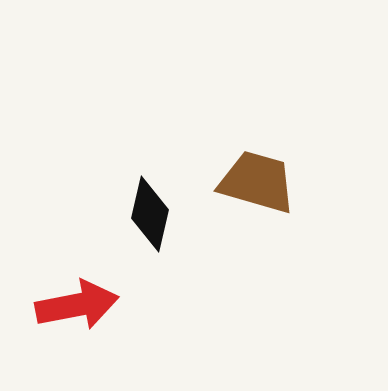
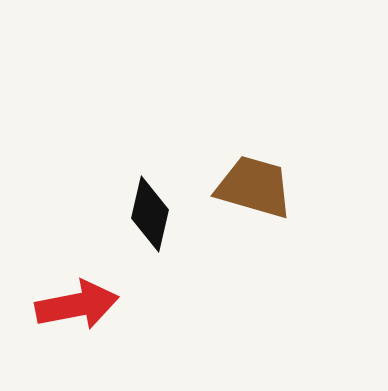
brown trapezoid: moved 3 px left, 5 px down
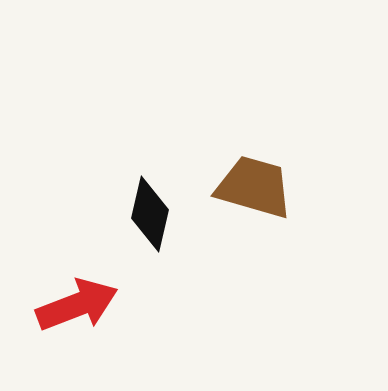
red arrow: rotated 10 degrees counterclockwise
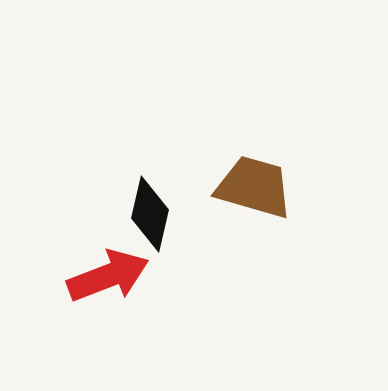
red arrow: moved 31 px right, 29 px up
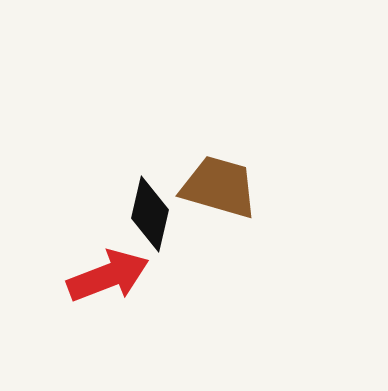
brown trapezoid: moved 35 px left
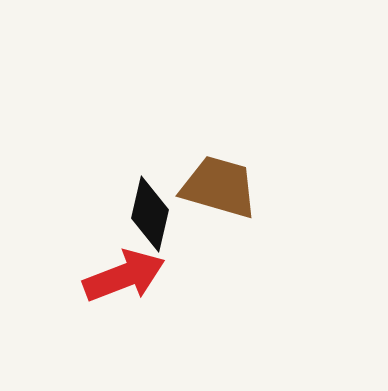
red arrow: moved 16 px right
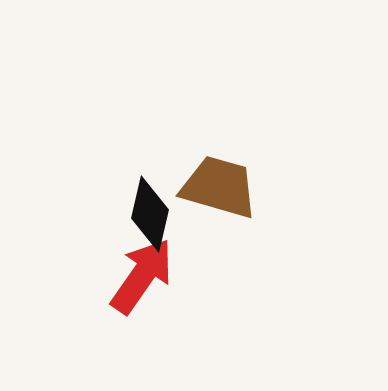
red arrow: moved 18 px right; rotated 34 degrees counterclockwise
